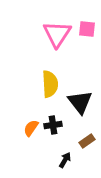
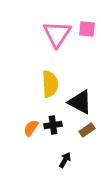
black triangle: rotated 24 degrees counterclockwise
brown rectangle: moved 11 px up
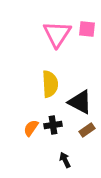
black arrow: rotated 56 degrees counterclockwise
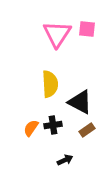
black arrow: rotated 91 degrees clockwise
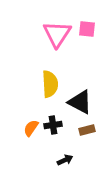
brown rectangle: rotated 21 degrees clockwise
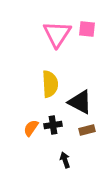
black arrow: rotated 84 degrees counterclockwise
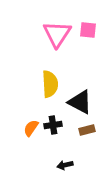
pink square: moved 1 px right, 1 px down
black arrow: moved 5 px down; rotated 84 degrees counterclockwise
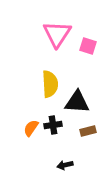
pink square: moved 16 px down; rotated 12 degrees clockwise
black triangle: moved 3 px left; rotated 24 degrees counterclockwise
brown rectangle: moved 1 px right, 1 px down
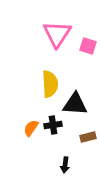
black triangle: moved 2 px left, 2 px down
brown rectangle: moved 6 px down
black arrow: rotated 70 degrees counterclockwise
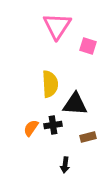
pink triangle: moved 8 px up
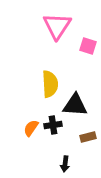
black triangle: moved 1 px down
black arrow: moved 1 px up
